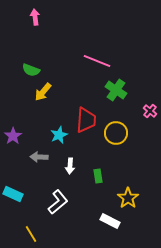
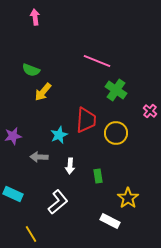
purple star: rotated 24 degrees clockwise
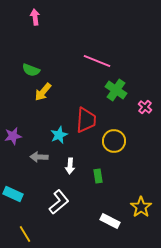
pink cross: moved 5 px left, 4 px up
yellow circle: moved 2 px left, 8 px down
yellow star: moved 13 px right, 9 px down
white L-shape: moved 1 px right
yellow line: moved 6 px left
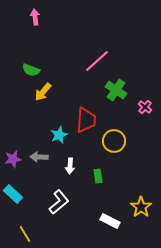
pink line: rotated 64 degrees counterclockwise
purple star: moved 23 px down
cyan rectangle: rotated 18 degrees clockwise
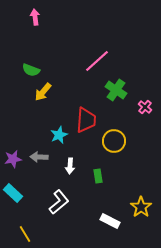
cyan rectangle: moved 1 px up
